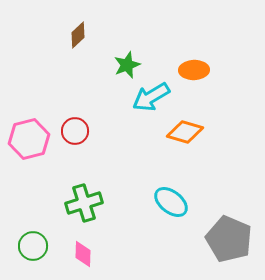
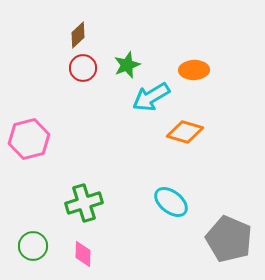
red circle: moved 8 px right, 63 px up
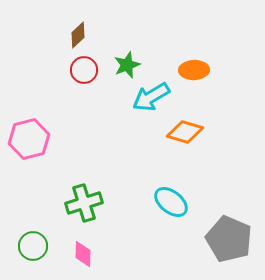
red circle: moved 1 px right, 2 px down
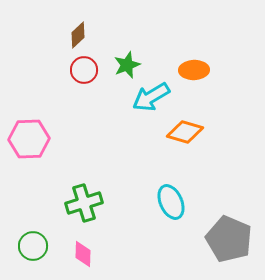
pink hexagon: rotated 12 degrees clockwise
cyan ellipse: rotated 28 degrees clockwise
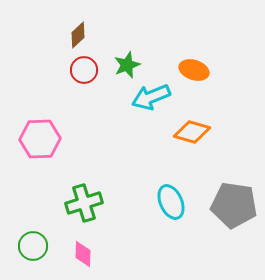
orange ellipse: rotated 20 degrees clockwise
cyan arrow: rotated 9 degrees clockwise
orange diamond: moved 7 px right
pink hexagon: moved 11 px right
gray pentagon: moved 5 px right, 34 px up; rotated 15 degrees counterclockwise
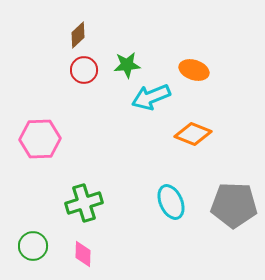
green star: rotated 16 degrees clockwise
orange diamond: moved 1 px right, 2 px down; rotated 6 degrees clockwise
gray pentagon: rotated 6 degrees counterclockwise
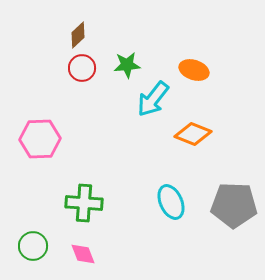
red circle: moved 2 px left, 2 px up
cyan arrow: moved 2 px right, 2 px down; rotated 30 degrees counterclockwise
green cross: rotated 21 degrees clockwise
pink diamond: rotated 24 degrees counterclockwise
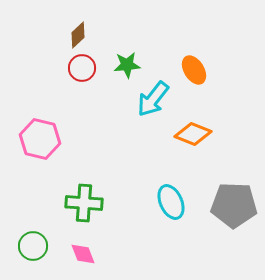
orange ellipse: rotated 40 degrees clockwise
pink hexagon: rotated 15 degrees clockwise
